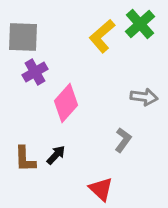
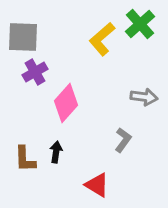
yellow L-shape: moved 3 px down
black arrow: moved 3 px up; rotated 35 degrees counterclockwise
red triangle: moved 4 px left, 4 px up; rotated 12 degrees counterclockwise
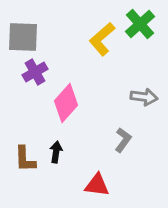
red triangle: rotated 24 degrees counterclockwise
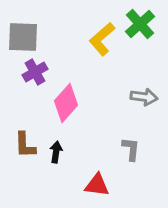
gray L-shape: moved 8 px right, 9 px down; rotated 30 degrees counterclockwise
brown L-shape: moved 14 px up
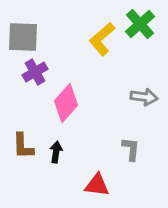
brown L-shape: moved 2 px left, 1 px down
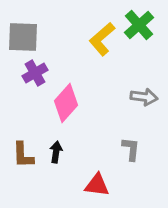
green cross: moved 1 px left, 1 px down
purple cross: moved 1 px down
brown L-shape: moved 9 px down
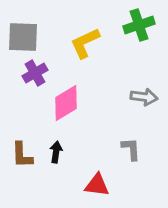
green cross: rotated 24 degrees clockwise
yellow L-shape: moved 17 px left, 4 px down; rotated 16 degrees clockwise
pink diamond: rotated 18 degrees clockwise
gray L-shape: rotated 10 degrees counterclockwise
brown L-shape: moved 1 px left
